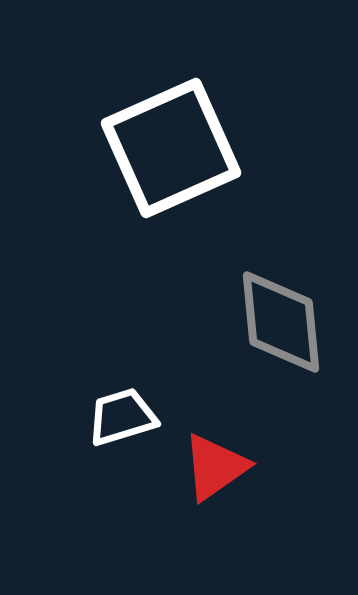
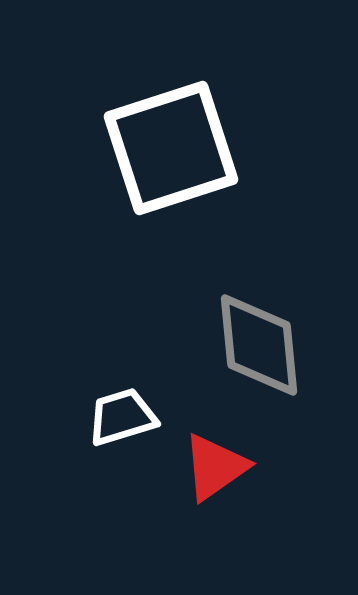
white square: rotated 6 degrees clockwise
gray diamond: moved 22 px left, 23 px down
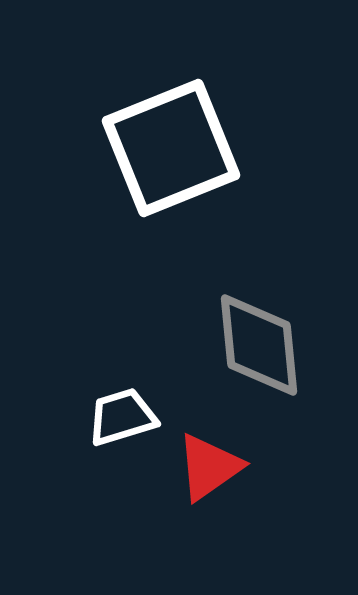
white square: rotated 4 degrees counterclockwise
red triangle: moved 6 px left
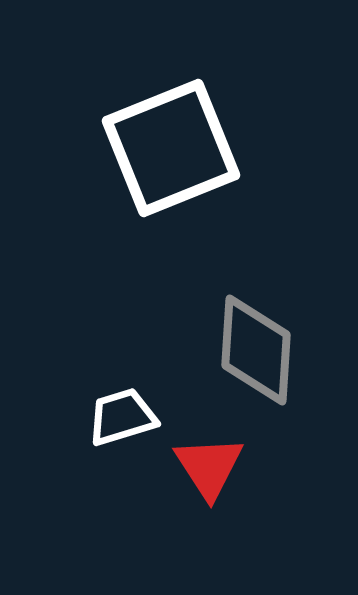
gray diamond: moved 3 px left, 5 px down; rotated 9 degrees clockwise
red triangle: rotated 28 degrees counterclockwise
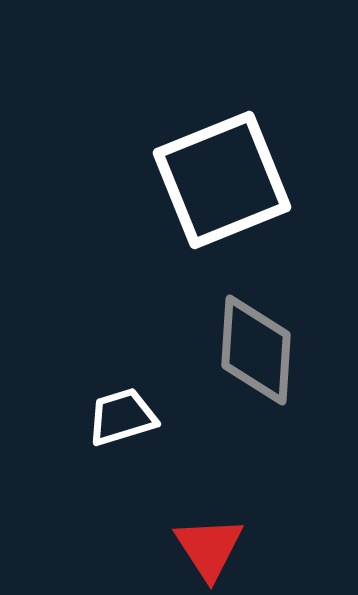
white square: moved 51 px right, 32 px down
red triangle: moved 81 px down
